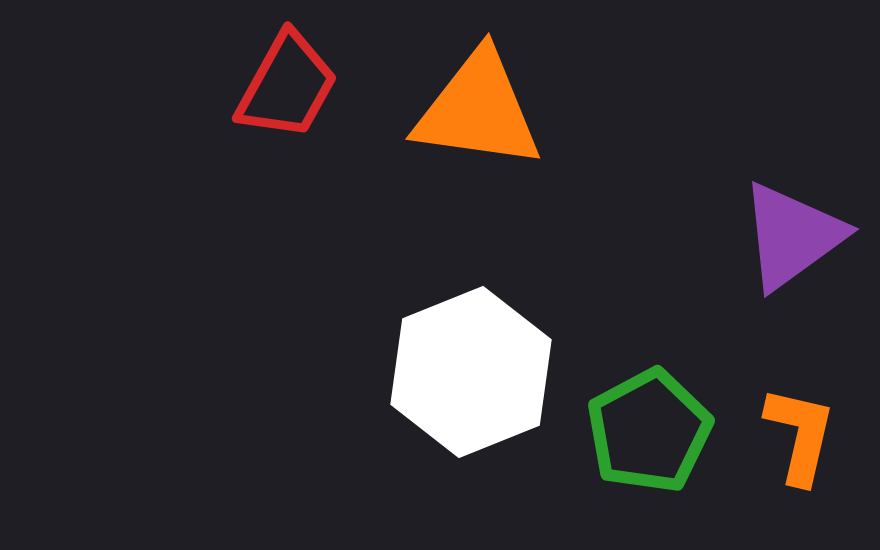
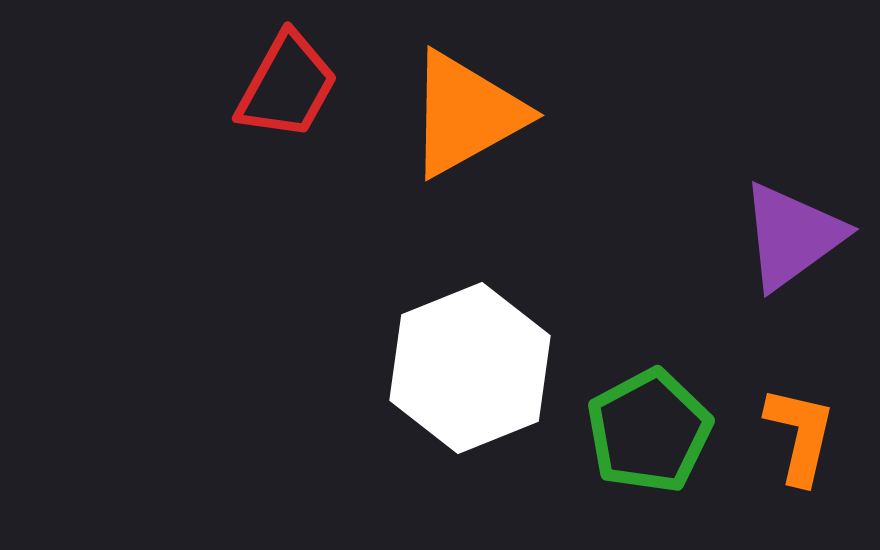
orange triangle: moved 12 px left, 4 px down; rotated 37 degrees counterclockwise
white hexagon: moved 1 px left, 4 px up
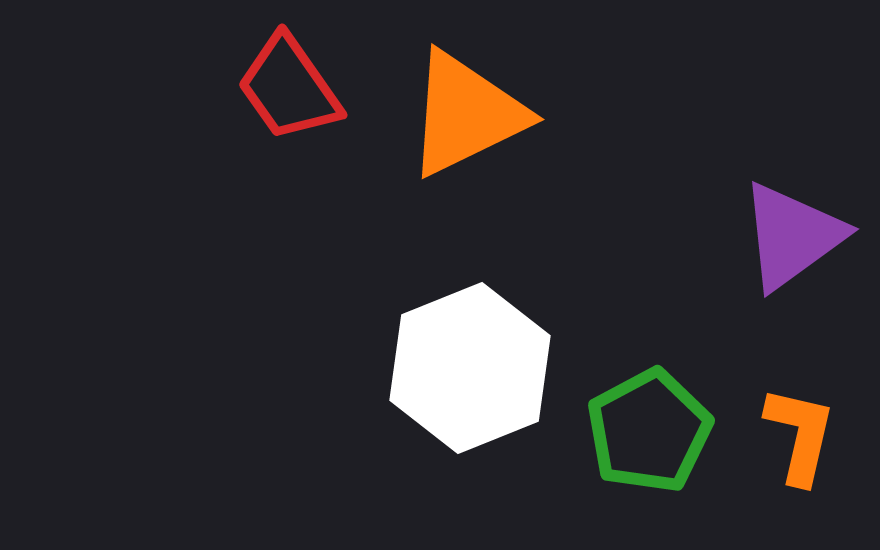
red trapezoid: moved 2 px right, 2 px down; rotated 116 degrees clockwise
orange triangle: rotated 3 degrees clockwise
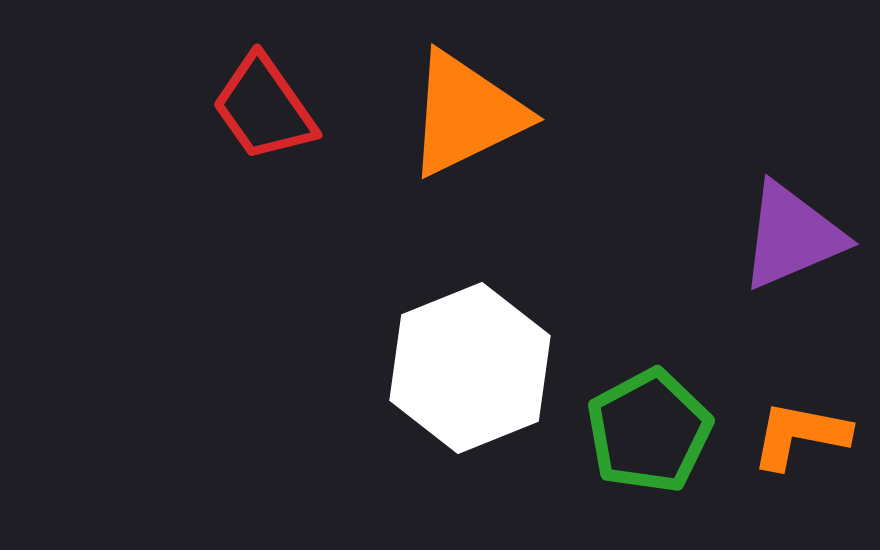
red trapezoid: moved 25 px left, 20 px down
purple triangle: rotated 13 degrees clockwise
orange L-shape: rotated 92 degrees counterclockwise
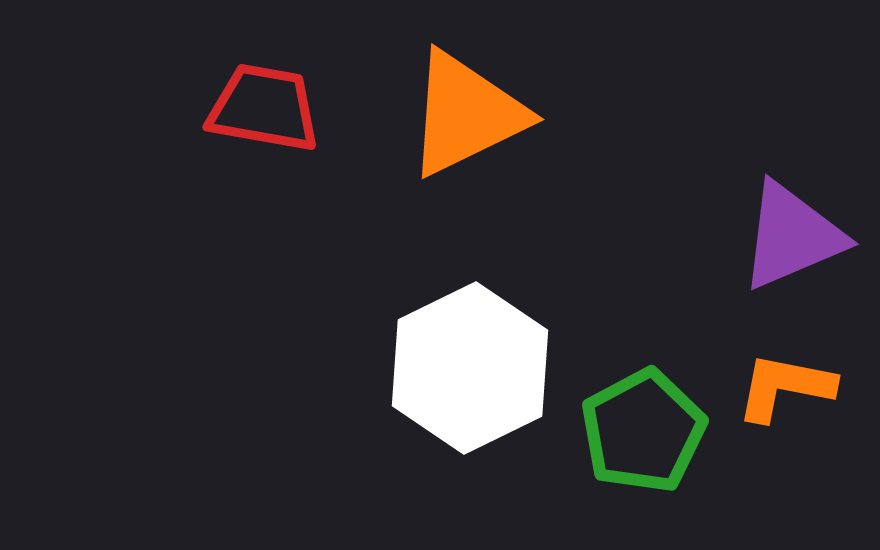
red trapezoid: rotated 135 degrees clockwise
white hexagon: rotated 4 degrees counterclockwise
green pentagon: moved 6 px left
orange L-shape: moved 15 px left, 48 px up
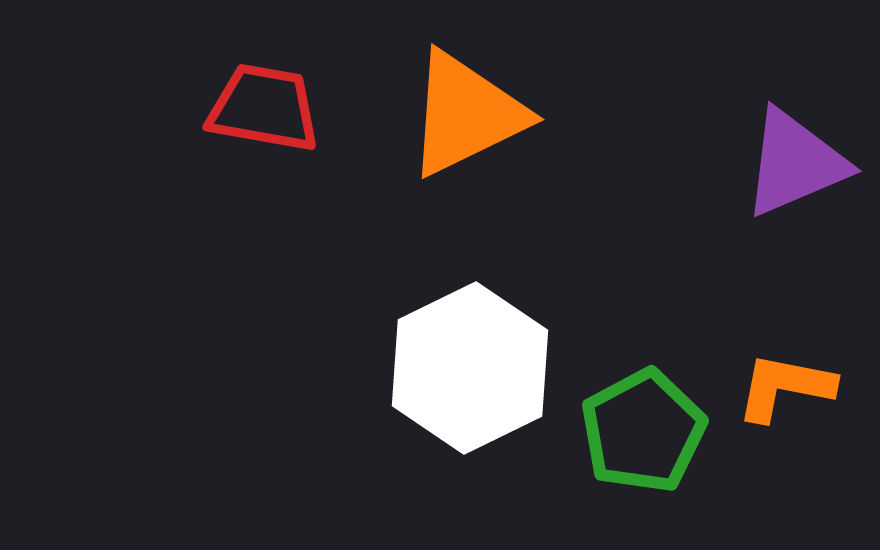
purple triangle: moved 3 px right, 73 px up
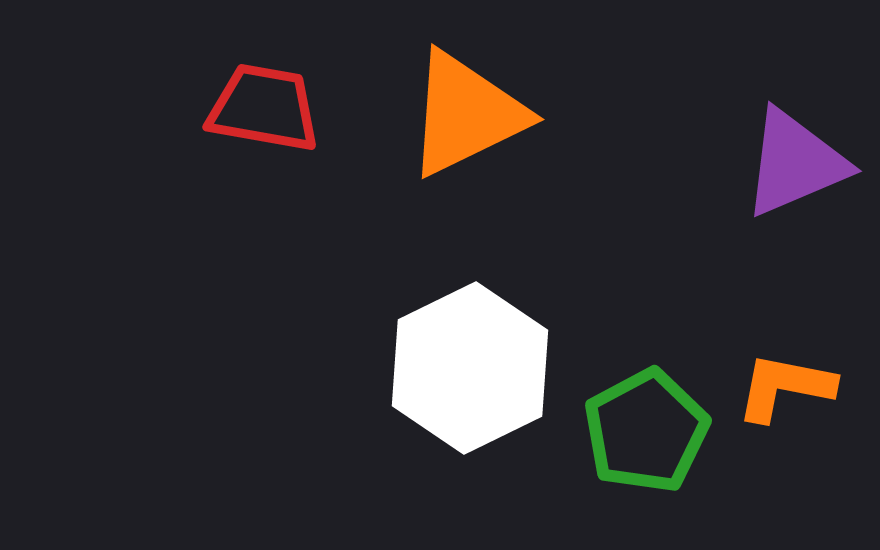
green pentagon: moved 3 px right
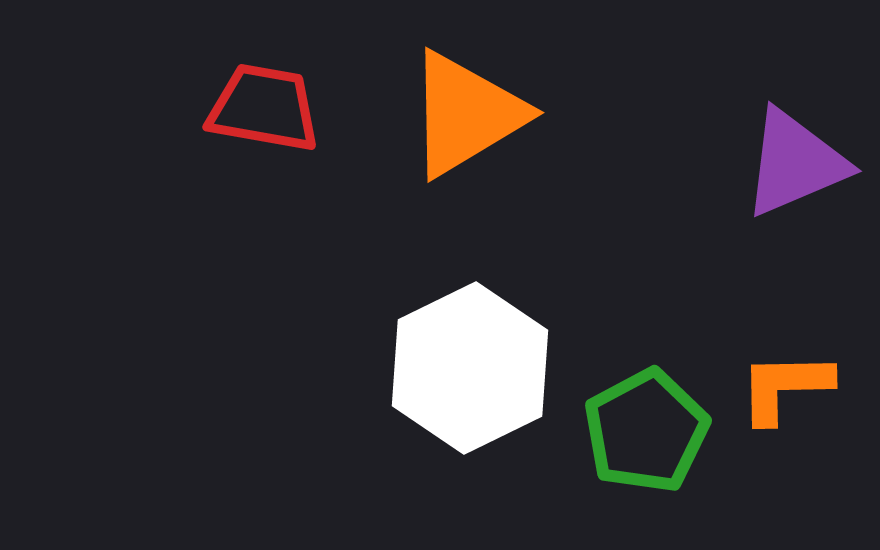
orange triangle: rotated 5 degrees counterclockwise
orange L-shape: rotated 12 degrees counterclockwise
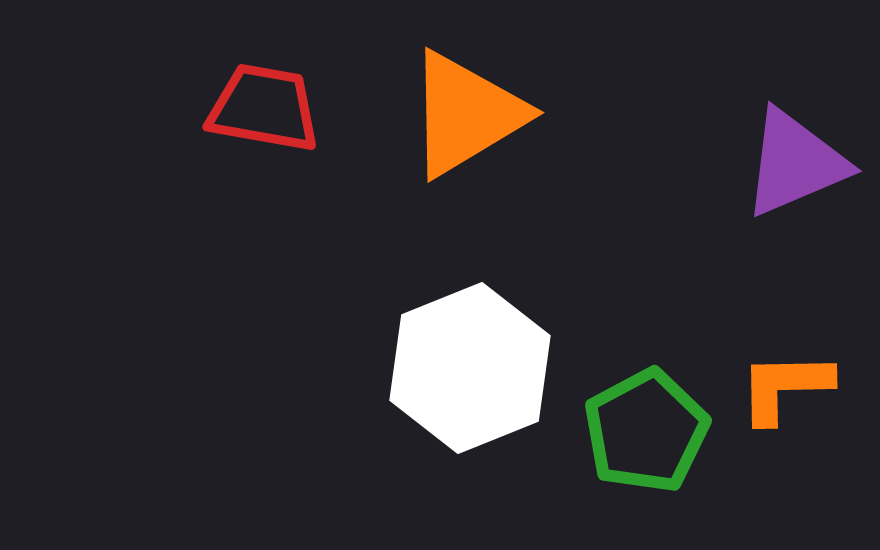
white hexagon: rotated 4 degrees clockwise
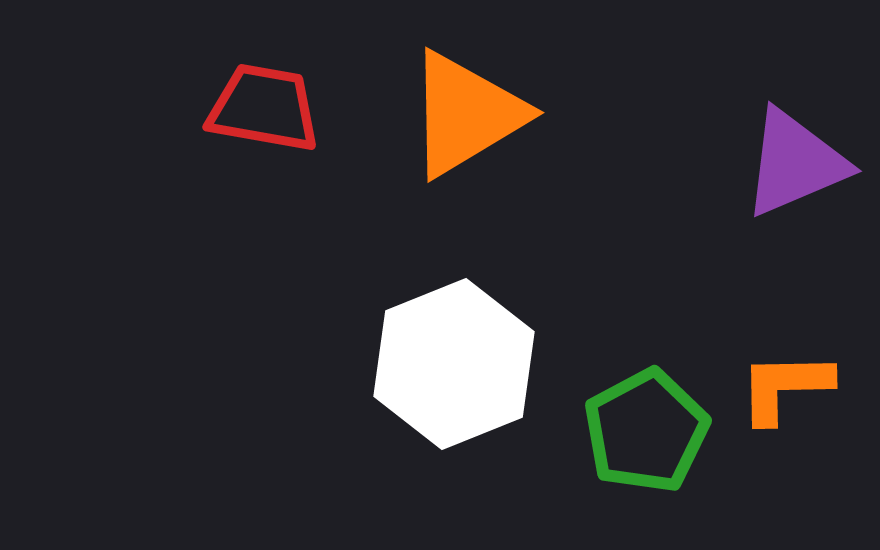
white hexagon: moved 16 px left, 4 px up
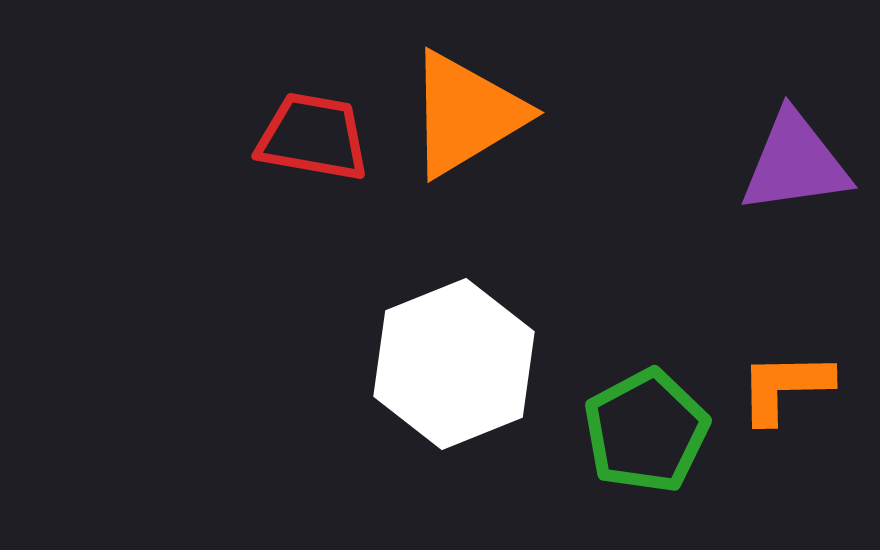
red trapezoid: moved 49 px right, 29 px down
purple triangle: rotated 15 degrees clockwise
